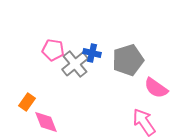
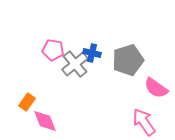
pink diamond: moved 1 px left, 1 px up
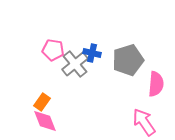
pink semicircle: moved 4 px up; rotated 120 degrees counterclockwise
orange rectangle: moved 15 px right
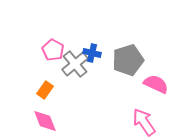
pink pentagon: rotated 20 degrees clockwise
pink semicircle: rotated 70 degrees counterclockwise
orange rectangle: moved 3 px right, 12 px up
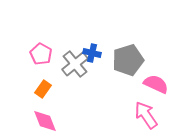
pink pentagon: moved 12 px left, 4 px down
orange rectangle: moved 2 px left, 1 px up
pink arrow: moved 2 px right, 7 px up
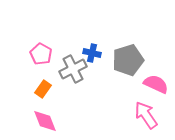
gray cross: moved 2 px left, 5 px down; rotated 12 degrees clockwise
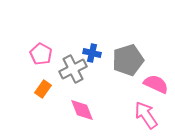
pink diamond: moved 37 px right, 11 px up
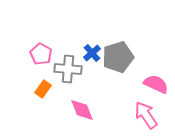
blue cross: rotated 36 degrees clockwise
gray pentagon: moved 10 px left, 3 px up
gray cross: moved 5 px left; rotated 32 degrees clockwise
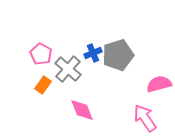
blue cross: moved 1 px right; rotated 18 degrees clockwise
gray pentagon: moved 2 px up
gray cross: rotated 36 degrees clockwise
pink semicircle: moved 3 px right; rotated 40 degrees counterclockwise
orange rectangle: moved 4 px up
pink arrow: moved 1 px left, 3 px down
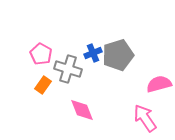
gray cross: rotated 24 degrees counterclockwise
